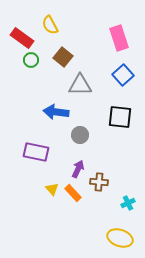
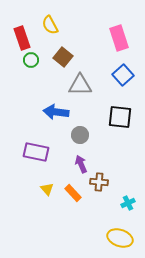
red rectangle: rotated 35 degrees clockwise
purple arrow: moved 3 px right, 5 px up; rotated 48 degrees counterclockwise
yellow triangle: moved 5 px left
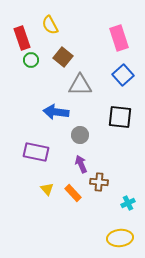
yellow ellipse: rotated 25 degrees counterclockwise
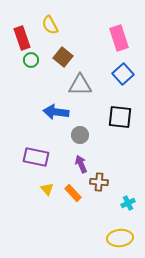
blue square: moved 1 px up
purple rectangle: moved 5 px down
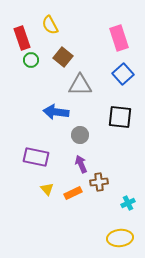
brown cross: rotated 12 degrees counterclockwise
orange rectangle: rotated 72 degrees counterclockwise
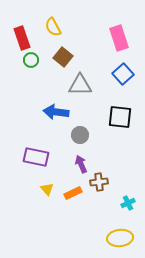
yellow semicircle: moved 3 px right, 2 px down
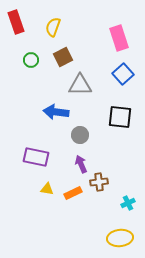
yellow semicircle: rotated 48 degrees clockwise
red rectangle: moved 6 px left, 16 px up
brown square: rotated 24 degrees clockwise
yellow triangle: rotated 40 degrees counterclockwise
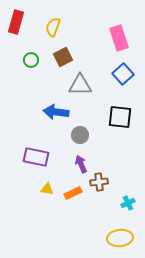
red rectangle: rotated 35 degrees clockwise
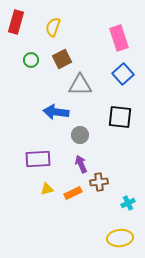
brown square: moved 1 px left, 2 px down
purple rectangle: moved 2 px right, 2 px down; rotated 15 degrees counterclockwise
yellow triangle: rotated 24 degrees counterclockwise
